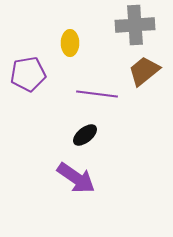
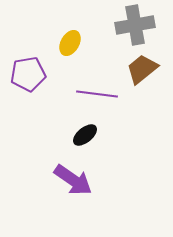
gray cross: rotated 6 degrees counterclockwise
yellow ellipse: rotated 30 degrees clockwise
brown trapezoid: moved 2 px left, 2 px up
purple arrow: moved 3 px left, 2 px down
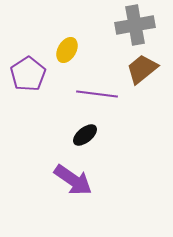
yellow ellipse: moved 3 px left, 7 px down
purple pentagon: rotated 24 degrees counterclockwise
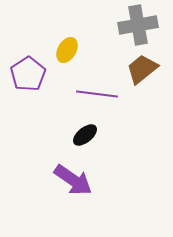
gray cross: moved 3 px right
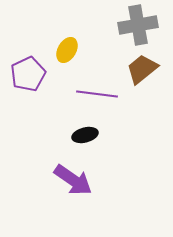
purple pentagon: rotated 8 degrees clockwise
black ellipse: rotated 25 degrees clockwise
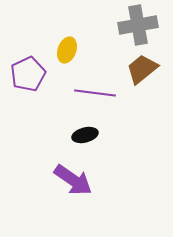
yellow ellipse: rotated 10 degrees counterclockwise
purple line: moved 2 px left, 1 px up
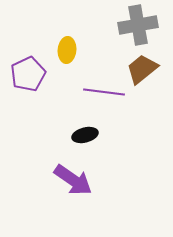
yellow ellipse: rotated 15 degrees counterclockwise
purple line: moved 9 px right, 1 px up
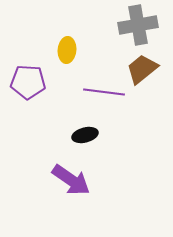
purple pentagon: moved 8 px down; rotated 28 degrees clockwise
purple arrow: moved 2 px left
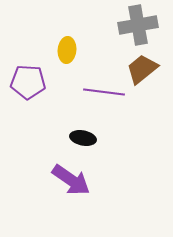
black ellipse: moved 2 px left, 3 px down; rotated 25 degrees clockwise
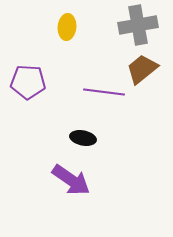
yellow ellipse: moved 23 px up
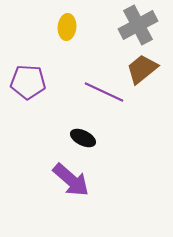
gray cross: rotated 18 degrees counterclockwise
purple line: rotated 18 degrees clockwise
black ellipse: rotated 15 degrees clockwise
purple arrow: rotated 6 degrees clockwise
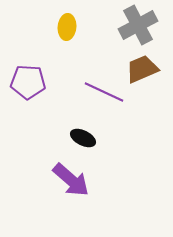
brown trapezoid: rotated 16 degrees clockwise
